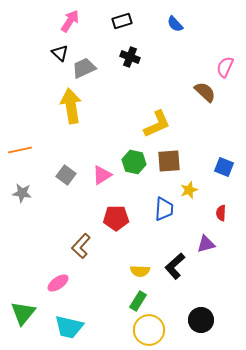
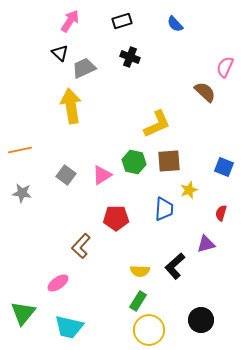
red semicircle: rotated 14 degrees clockwise
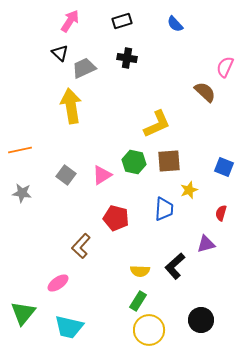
black cross: moved 3 px left, 1 px down; rotated 12 degrees counterclockwise
red pentagon: rotated 15 degrees clockwise
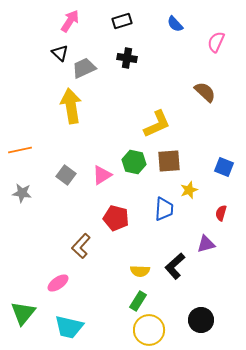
pink semicircle: moved 9 px left, 25 px up
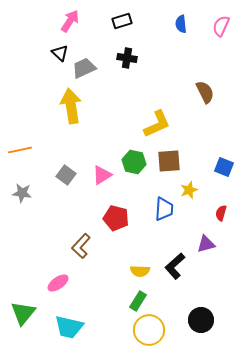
blue semicircle: moved 6 px right; rotated 36 degrees clockwise
pink semicircle: moved 5 px right, 16 px up
brown semicircle: rotated 20 degrees clockwise
